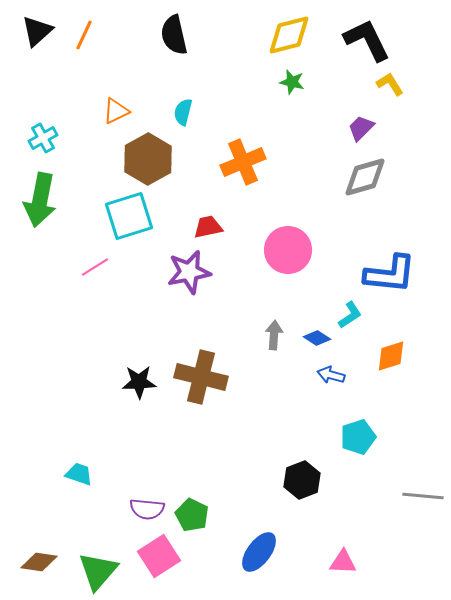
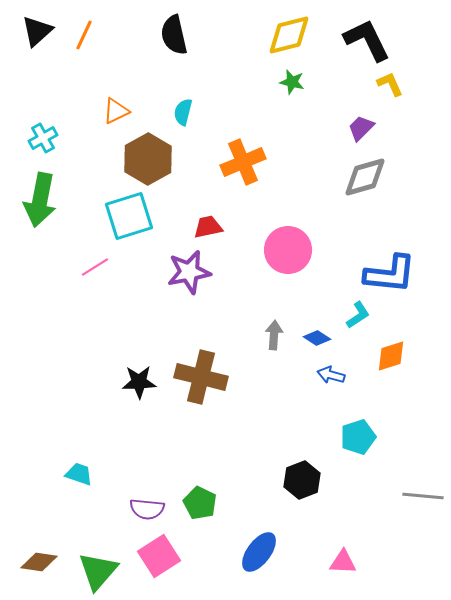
yellow L-shape: rotated 8 degrees clockwise
cyan L-shape: moved 8 px right
green pentagon: moved 8 px right, 12 px up
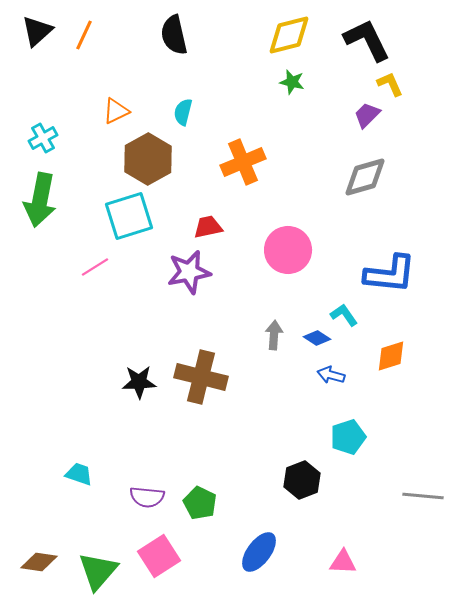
purple trapezoid: moved 6 px right, 13 px up
cyan L-shape: moved 14 px left; rotated 92 degrees counterclockwise
cyan pentagon: moved 10 px left
purple semicircle: moved 12 px up
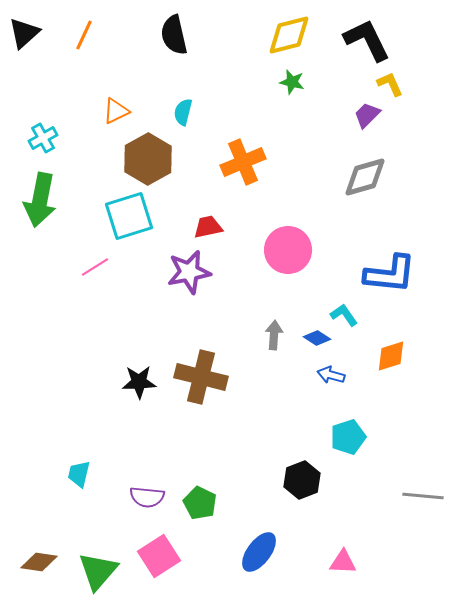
black triangle: moved 13 px left, 2 px down
cyan trapezoid: rotated 96 degrees counterclockwise
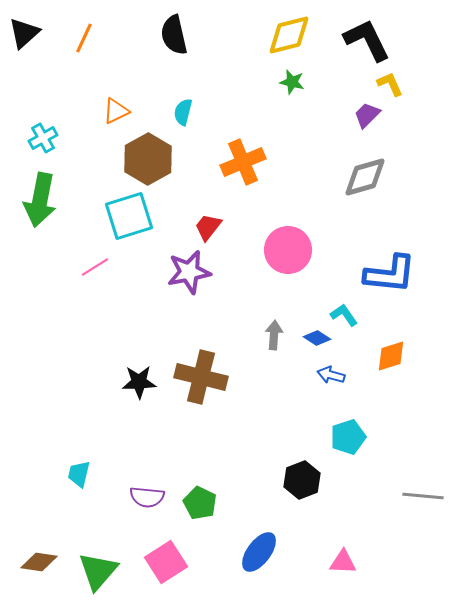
orange line: moved 3 px down
red trapezoid: rotated 40 degrees counterclockwise
pink square: moved 7 px right, 6 px down
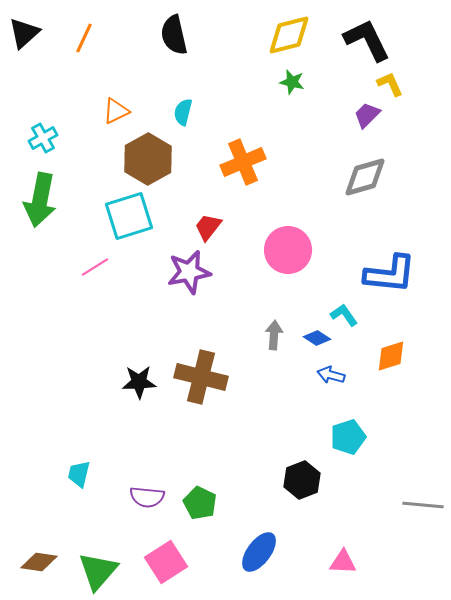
gray line: moved 9 px down
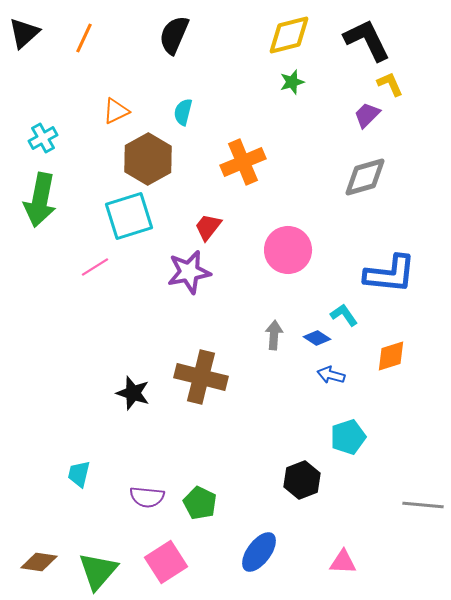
black semicircle: rotated 36 degrees clockwise
green star: rotated 30 degrees counterclockwise
black star: moved 6 px left, 11 px down; rotated 20 degrees clockwise
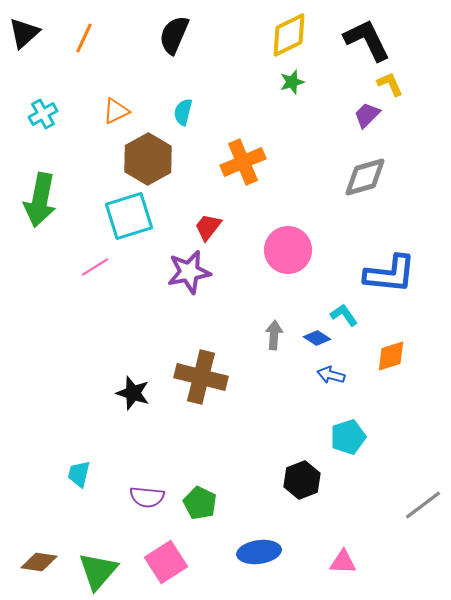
yellow diamond: rotated 12 degrees counterclockwise
cyan cross: moved 24 px up
gray line: rotated 42 degrees counterclockwise
blue ellipse: rotated 45 degrees clockwise
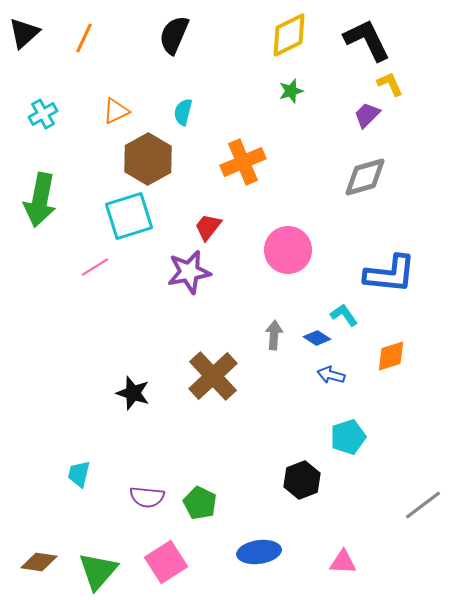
green star: moved 1 px left, 9 px down
brown cross: moved 12 px right, 1 px up; rotated 33 degrees clockwise
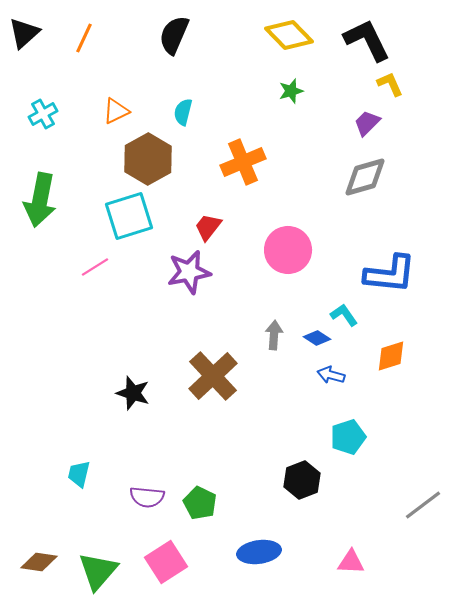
yellow diamond: rotated 72 degrees clockwise
purple trapezoid: moved 8 px down
pink triangle: moved 8 px right
